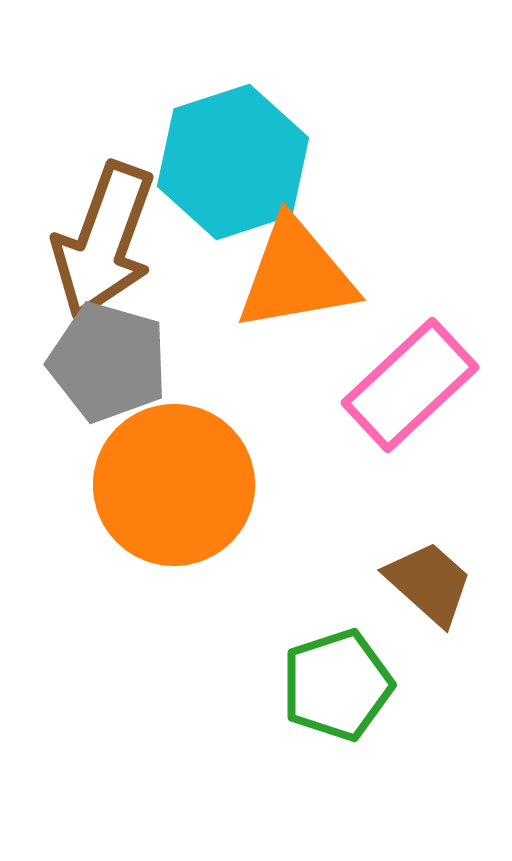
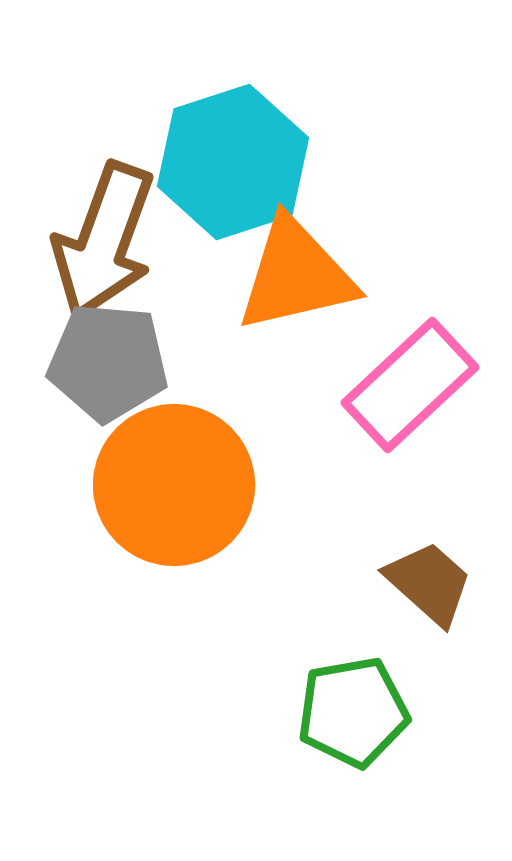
orange triangle: rotated 3 degrees counterclockwise
gray pentagon: rotated 11 degrees counterclockwise
green pentagon: moved 16 px right, 27 px down; rotated 8 degrees clockwise
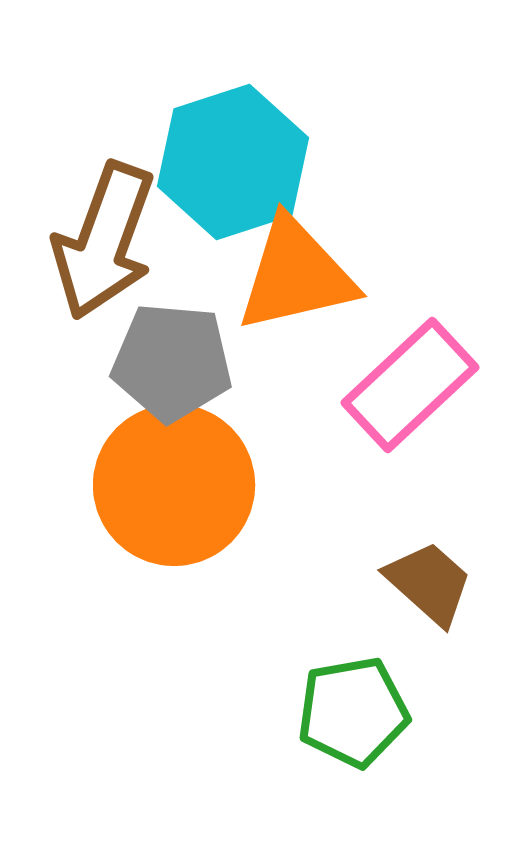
gray pentagon: moved 64 px right
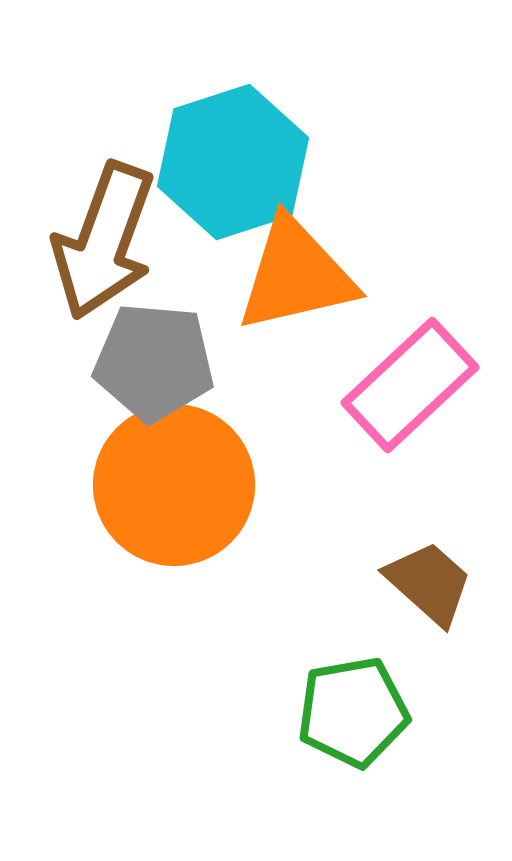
gray pentagon: moved 18 px left
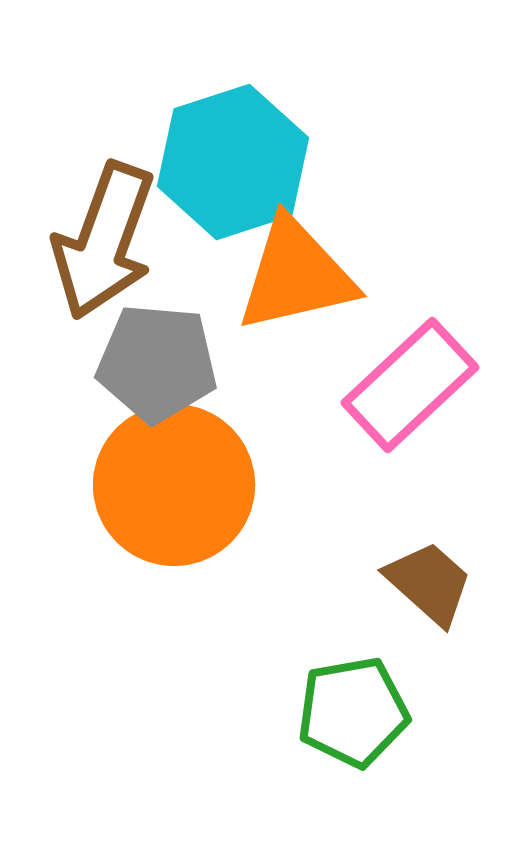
gray pentagon: moved 3 px right, 1 px down
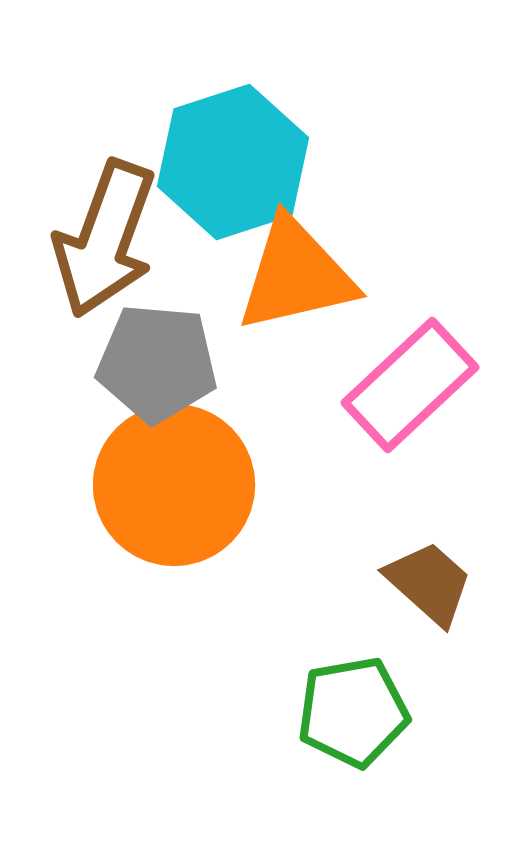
brown arrow: moved 1 px right, 2 px up
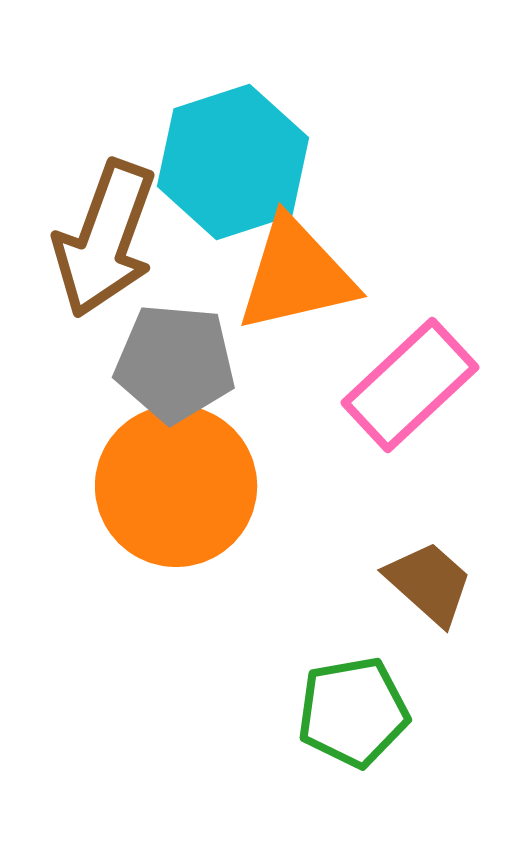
gray pentagon: moved 18 px right
orange circle: moved 2 px right, 1 px down
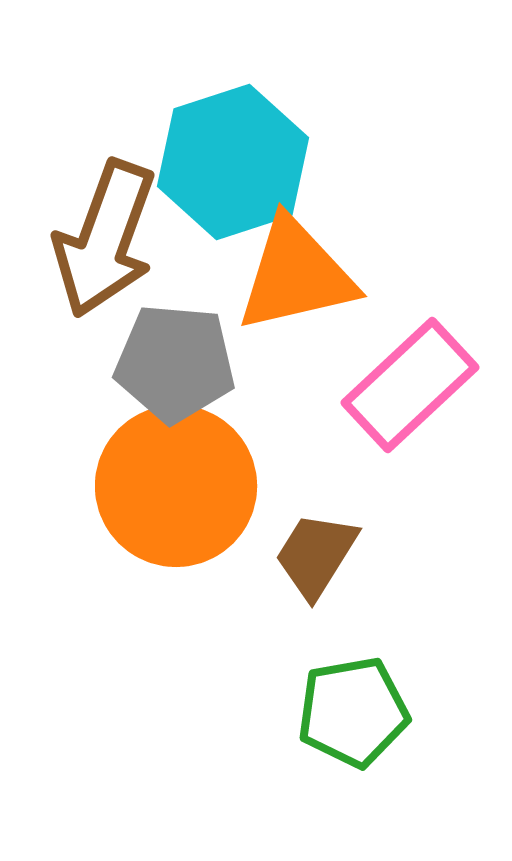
brown trapezoid: moved 113 px left, 28 px up; rotated 100 degrees counterclockwise
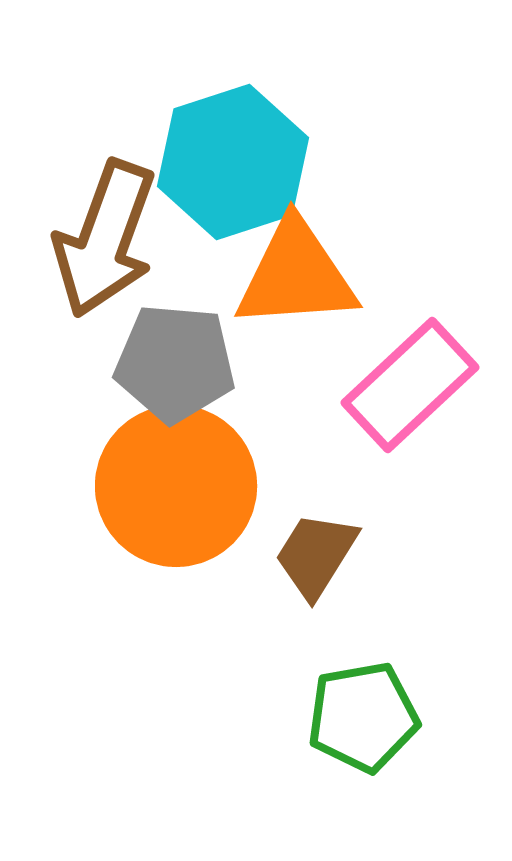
orange triangle: rotated 9 degrees clockwise
green pentagon: moved 10 px right, 5 px down
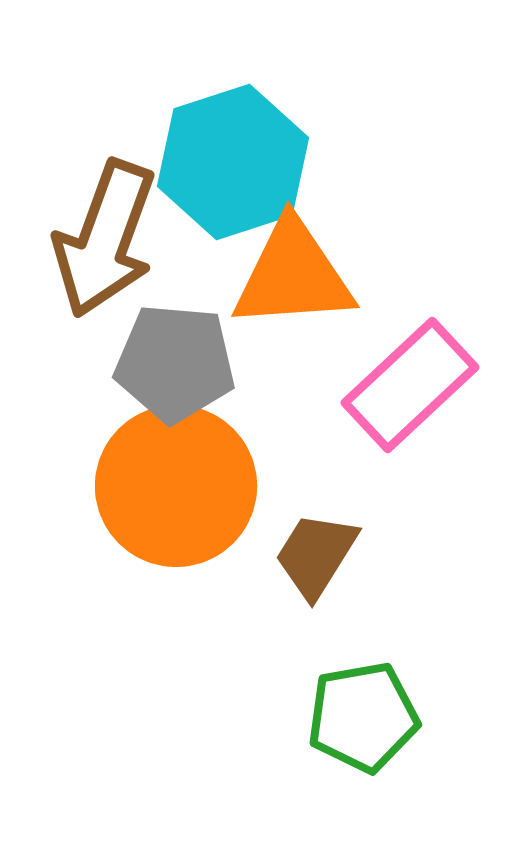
orange triangle: moved 3 px left
